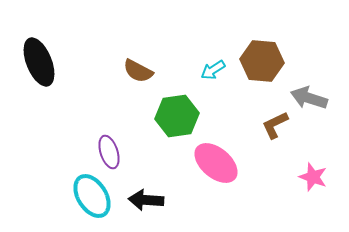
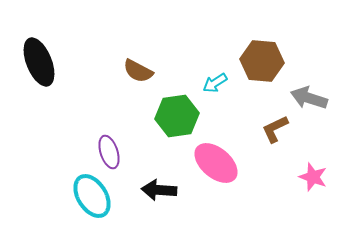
cyan arrow: moved 2 px right, 13 px down
brown L-shape: moved 4 px down
black arrow: moved 13 px right, 10 px up
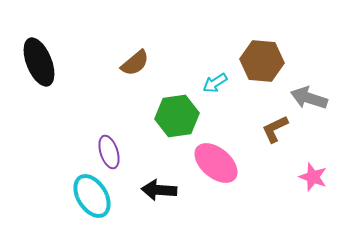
brown semicircle: moved 3 px left, 8 px up; rotated 68 degrees counterclockwise
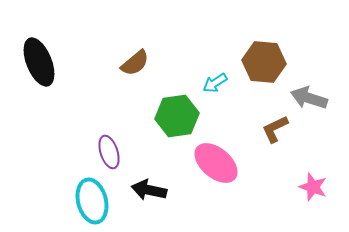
brown hexagon: moved 2 px right, 1 px down
pink star: moved 10 px down
black arrow: moved 10 px left; rotated 8 degrees clockwise
cyan ellipse: moved 5 px down; rotated 18 degrees clockwise
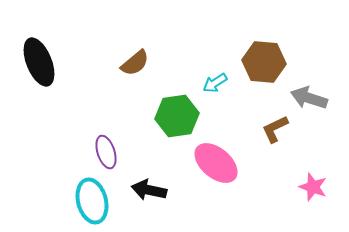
purple ellipse: moved 3 px left
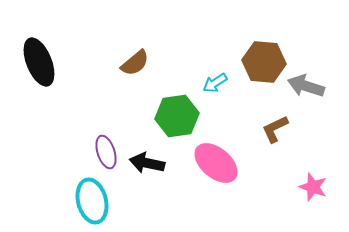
gray arrow: moved 3 px left, 12 px up
black arrow: moved 2 px left, 27 px up
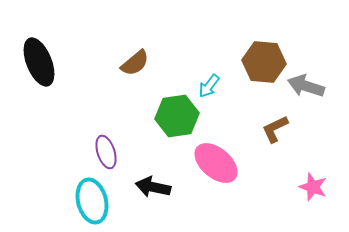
cyan arrow: moved 6 px left, 3 px down; rotated 20 degrees counterclockwise
black arrow: moved 6 px right, 24 px down
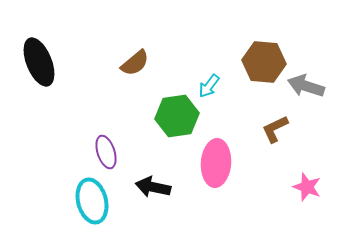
pink ellipse: rotated 54 degrees clockwise
pink star: moved 6 px left
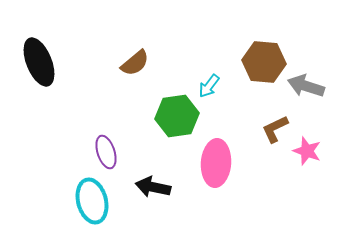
pink star: moved 36 px up
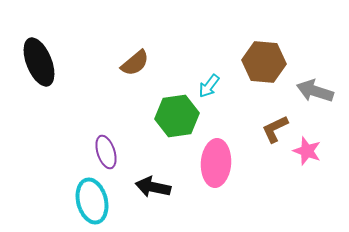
gray arrow: moved 9 px right, 5 px down
